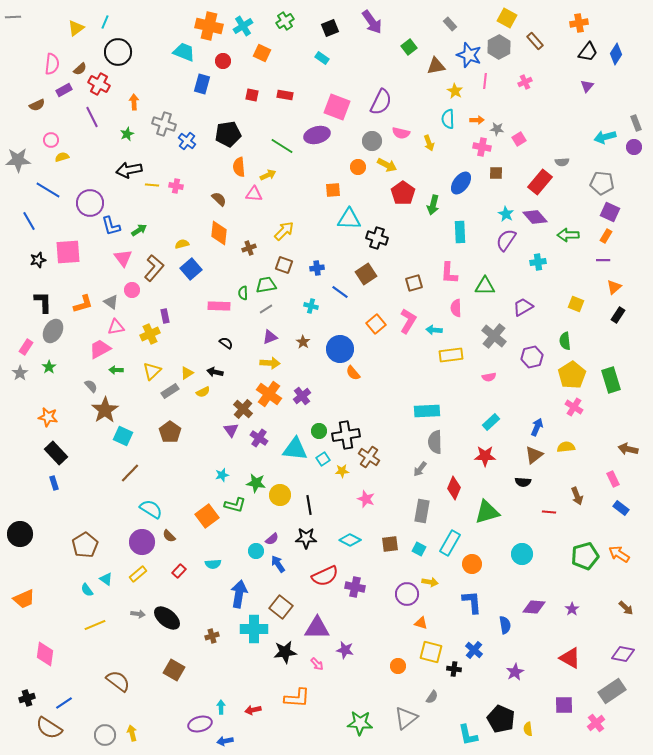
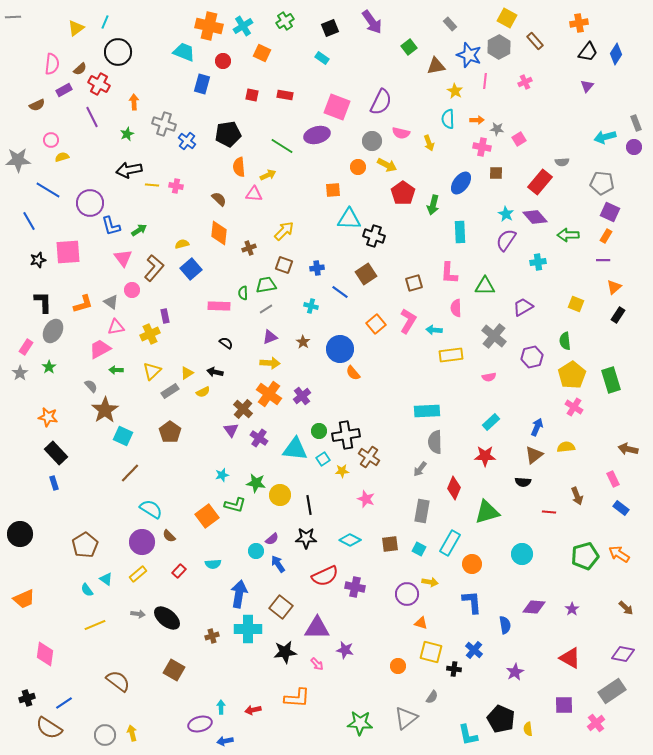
black cross at (377, 238): moved 3 px left, 2 px up
cyan cross at (254, 629): moved 6 px left
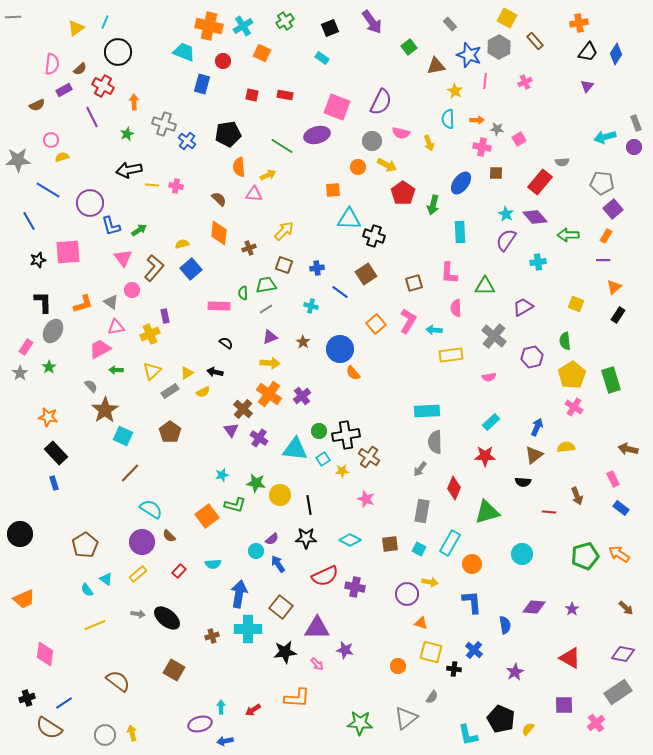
red cross at (99, 84): moved 4 px right, 2 px down
purple square at (610, 212): moved 3 px right, 3 px up; rotated 24 degrees clockwise
gray rectangle at (612, 691): moved 6 px right, 1 px down
red arrow at (253, 710): rotated 21 degrees counterclockwise
yellow semicircle at (528, 729): rotated 48 degrees clockwise
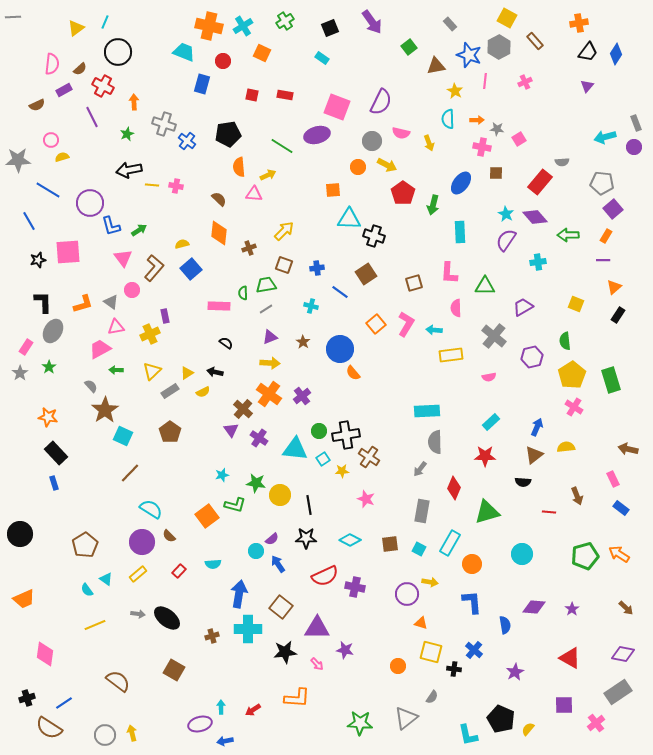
pink L-shape at (408, 321): moved 2 px left, 3 px down
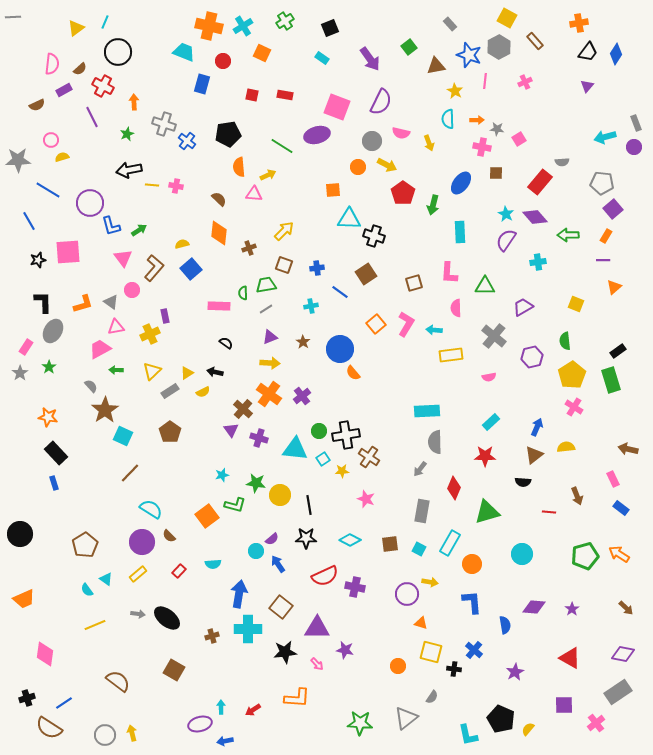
purple arrow at (372, 22): moved 2 px left, 37 px down
cyan cross at (311, 306): rotated 24 degrees counterclockwise
black rectangle at (618, 315): moved 36 px down; rotated 21 degrees clockwise
purple cross at (259, 438): rotated 18 degrees counterclockwise
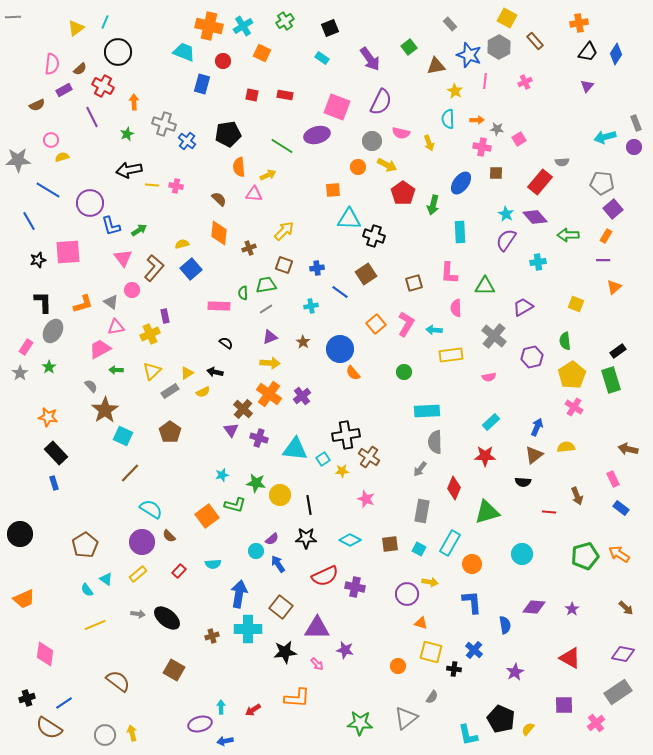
green circle at (319, 431): moved 85 px right, 59 px up
